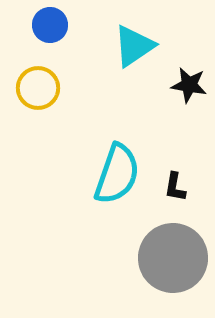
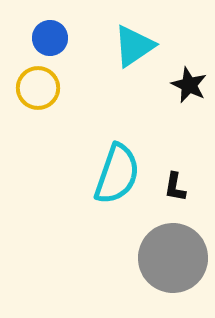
blue circle: moved 13 px down
black star: rotated 15 degrees clockwise
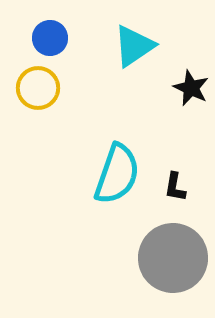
black star: moved 2 px right, 3 px down
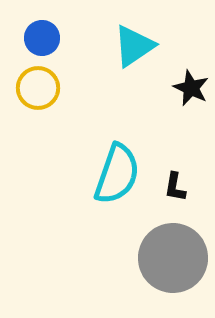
blue circle: moved 8 px left
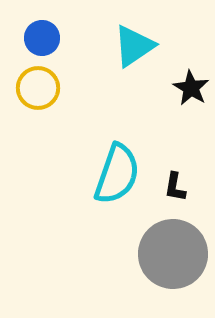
black star: rotated 6 degrees clockwise
gray circle: moved 4 px up
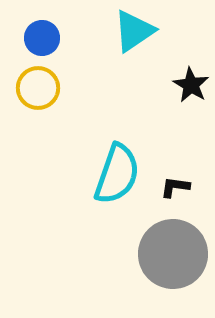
cyan triangle: moved 15 px up
black star: moved 3 px up
black L-shape: rotated 88 degrees clockwise
